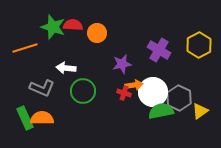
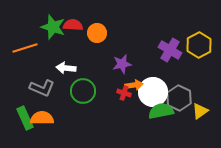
purple cross: moved 11 px right
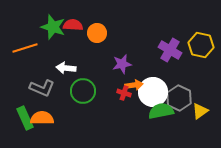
yellow hexagon: moved 2 px right; rotated 20 degrees counterclockwise
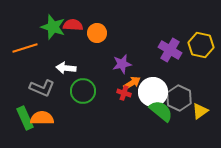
orange arrow: moved 2 px left, 2 px up; rotated 24 degrees counterclockwise
green semicircle: rotated 50 degrees clockwise
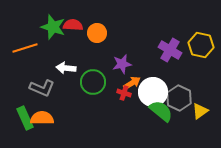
green circle: moved 10 px right, 9 px up
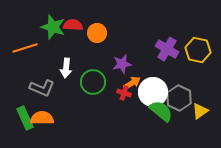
yellow hexagon: moved 3 px left, 5 px down
purple cross: moved 3 px left, 1 px up
white arrow: rotated 90 degrees counterclockwise
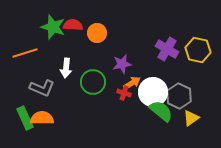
orange line: moved 5 px down
gray hexagon: moved 2 px up
yellow triangle: moved 9 px left, 7 px down
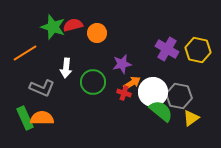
red semicircle: rotated 18 degrees counterclockwise
orange line: rotated 15 degrees counterclockwise
gray hexagon: rotated 15 degrees counterclockwise
